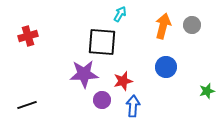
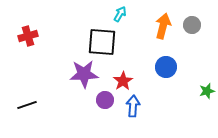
red star: rotated 18 degrees counterclockwise
purple circle: moved 3 px right
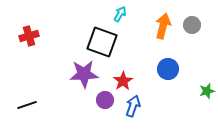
red cross: moved 1 px right
black square: rotated 16 degrees clockwise
blue circle: moved 2 px right, 2 px down
blue arrow: rotated 15 degrees clockwise
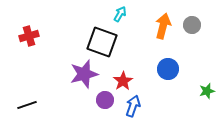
purple star: rotated 12 degrees counterclockwise
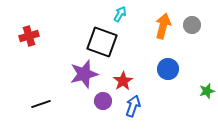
purple circle: moved 2 px left, 1 px down
black line: moved 14 px right, 1 px up
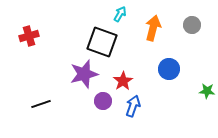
orange arrow: moved 10 px left, 2 px down
blue circle: moved 1 px right
green star: rotated 21 degrees clockwise
